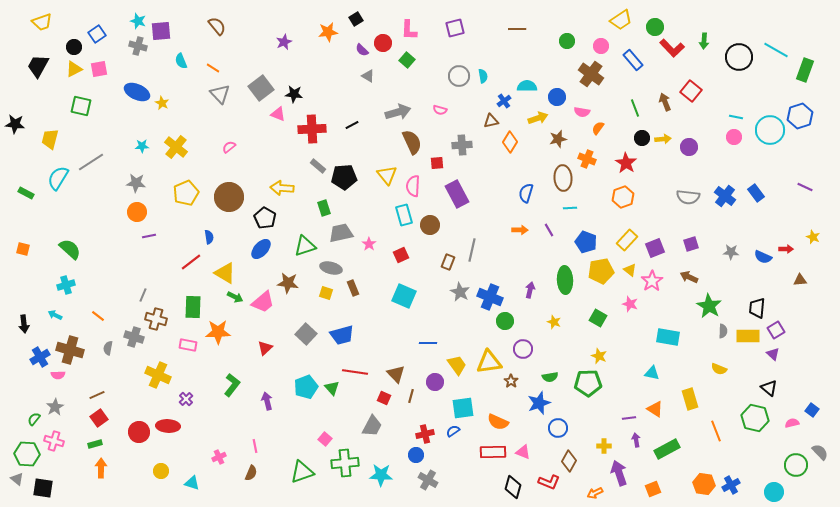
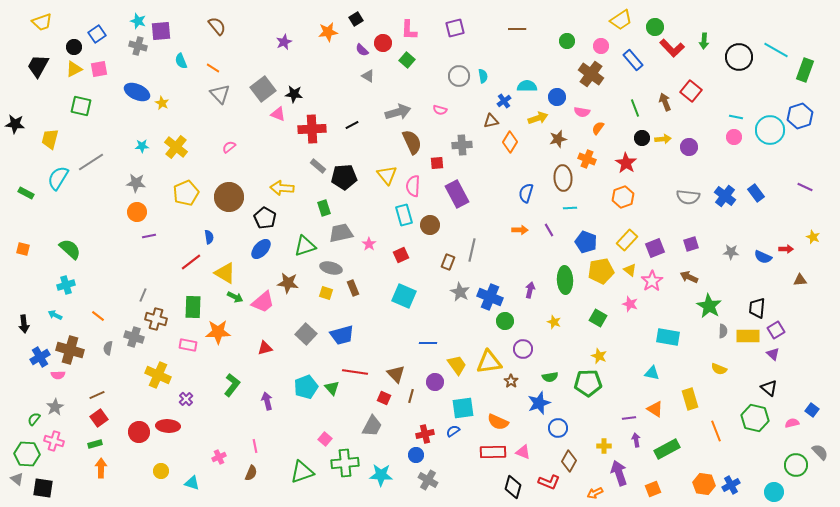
gray square at (261, 88): moved 2 px right, 1 px down
red triangle at (265, 348): rotated 28 degrees clockwise
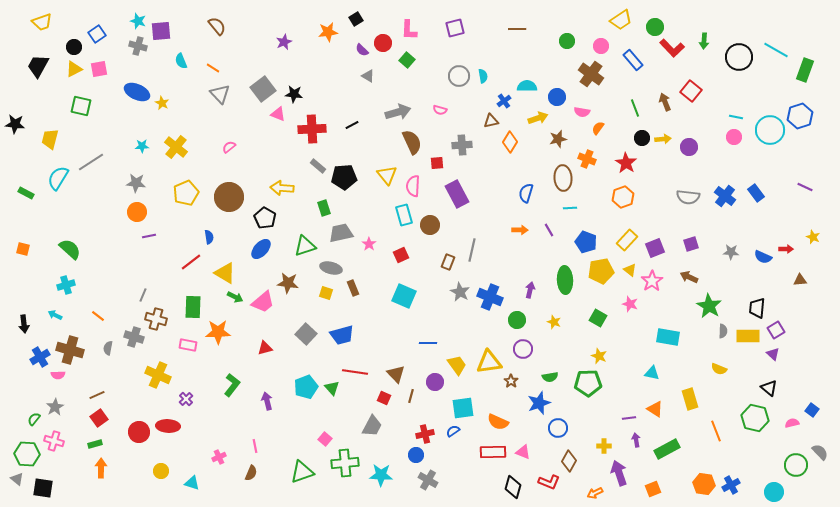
green circle at (505, 321): moved 12 px right, 1 px up
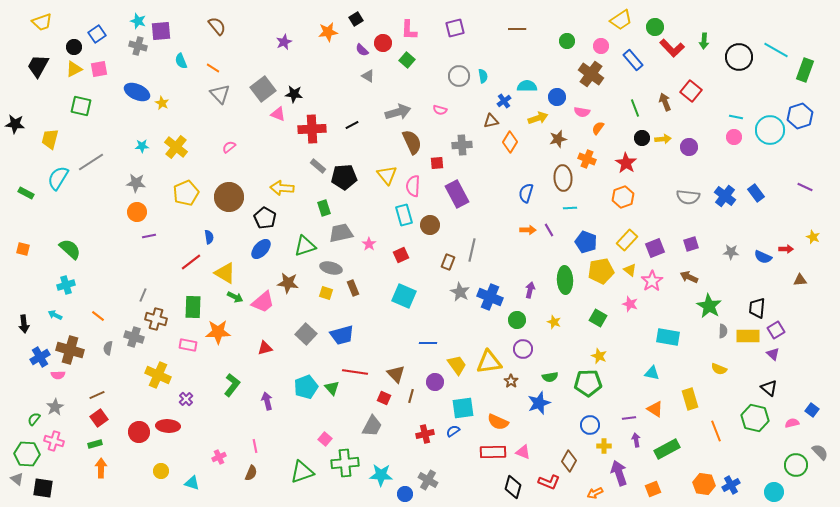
orange arrow at (520, 230): moved 8 px right
blue circle at (558, 428): moved 32 px right, 3 px up
blue circle at (416, 455): moved 11 px left, 39 px down
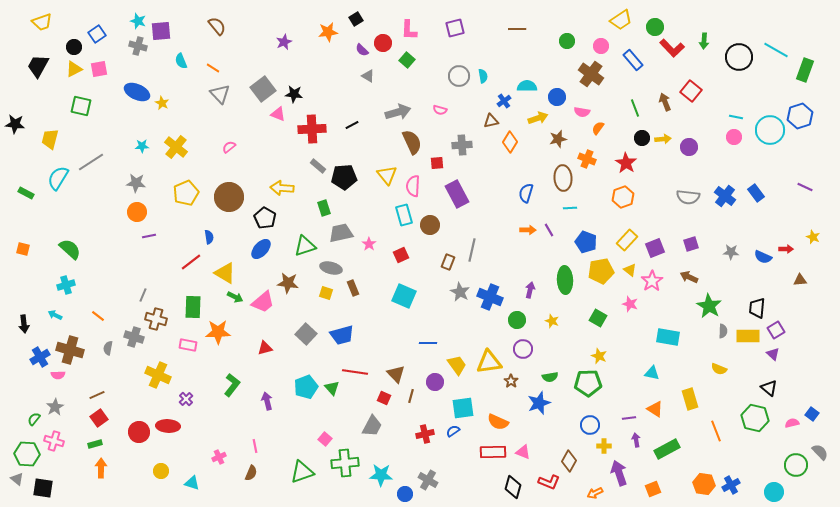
yellow star at (554, 322): moved 2 px left, 1 px up
blue square at (812, 410): moved 4 px down
